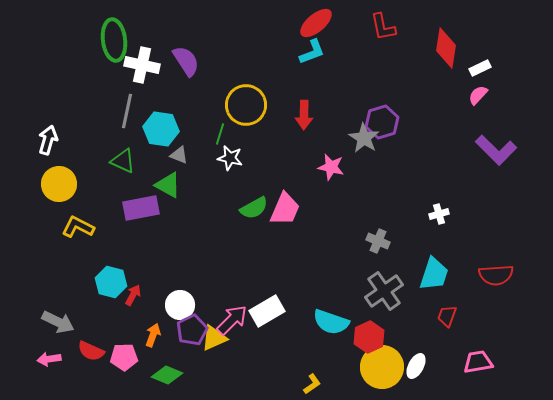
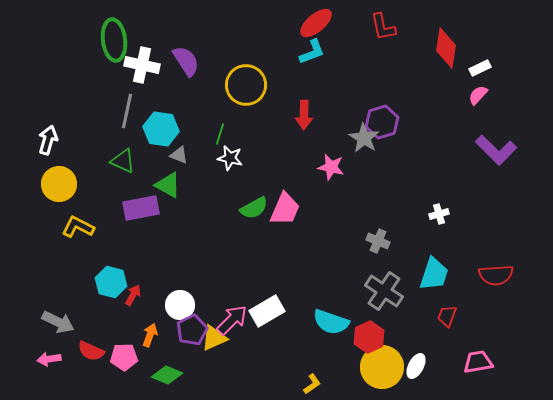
yellow circle at (246, 105): moved 20 px up
gray cross at (384, 291): rotated 21 degrees counterclockwise
orange arrow at (153, 335): moved 3 px left
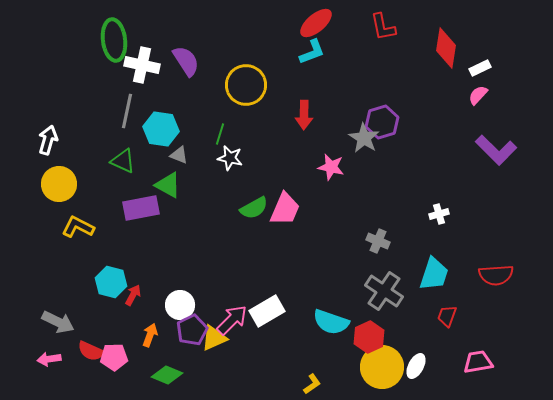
pink pentagon at (124, 357): moved 10 px left
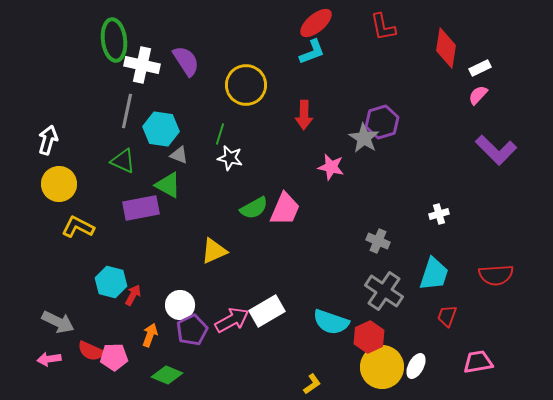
pink arrow at (232, 320): rotated 16 degrees clockwise
yellow triangle at (214, 338): moved 87 px up
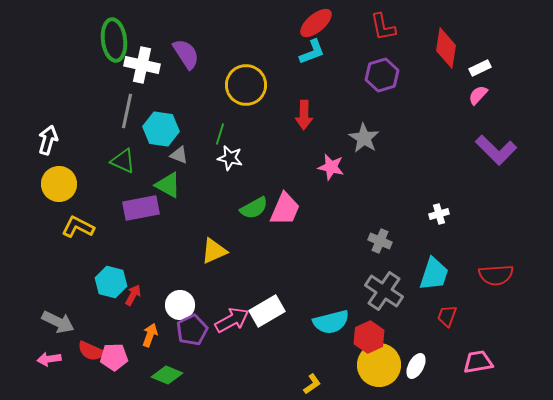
purple semicircle at (186, 61): moved 7 px up
purple hexagon at (382, 122): moved 47 px up
gray cross at (378, 241): moved 2 px right
cyan semicircle at (331, 322): rotated 33 degrees counterclockwise
yellow circle at (382, 367): moved 3 px left, 2 px up
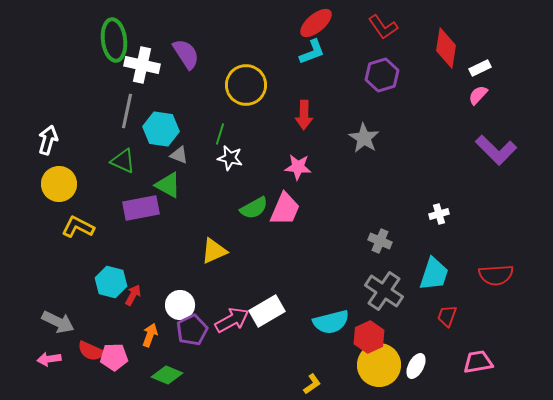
red L-shape at (383, 27): rotated 24 degrees counterclockwise
pink star at (331, 167): moved 33 px left; rotated 8 degrees counterclockwise
